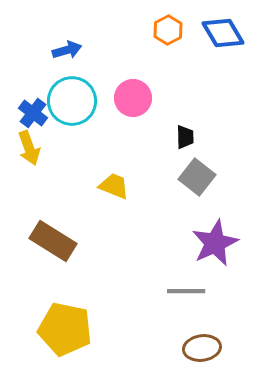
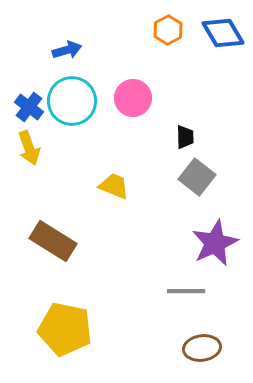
blue cross: moved 4 px left, 6 px up
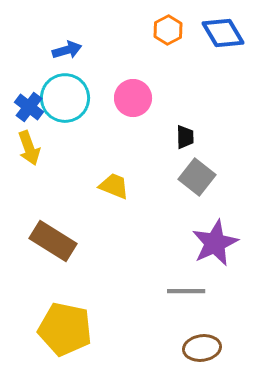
cyan circle: moved 7 px left, 3 px up
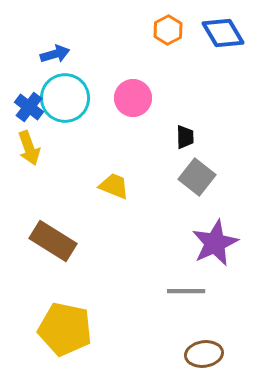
blue arrow: moved 12 px left, 4 px down
brown ellipse: moved 2 px right, 6 px down
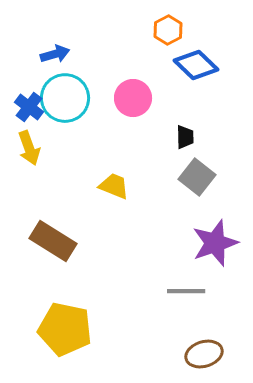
blue diamond: moved 27 px left, 32 px down; rotated 15 degrees counterclockwise
purple star: rotated 6 degrees clockwise
brown ellipse: rotated 9 degrees counterclockwise
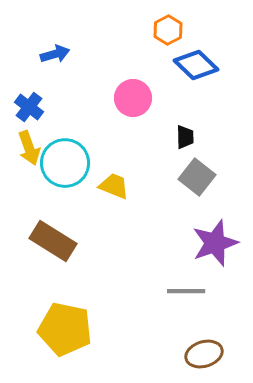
cyan circle: moved 65 px down
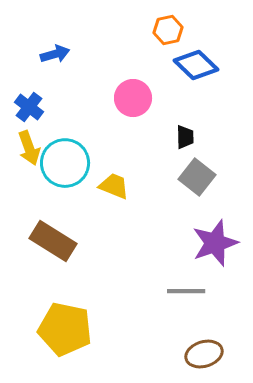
orange hexagon: rotated 16 degrees clockwise
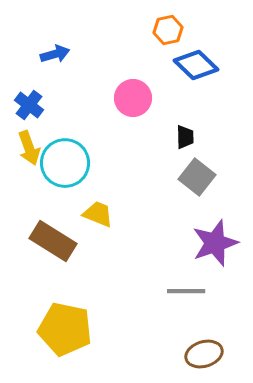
blue cross: moved 2 px up
yellow trapezoid: moved 16 px left, 28 px down
